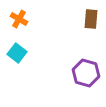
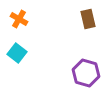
brown rectangle: moved 3 px left; rotated 18 degrees counterclockwise
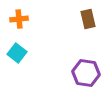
orange cross: rotated 36 degrees counterclockwise
purple hexagon: rotated 8 degrees counterclockwise
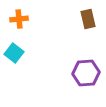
cyan square: moved 3 px left
purple hexagon: rotated 12 degrees counterclockwise
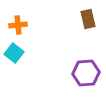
orange cross: moved 1 px left, 6 px down
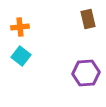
orange cross: moved 2 px right, 2 px down
cyan square: moved 7 px right, 3 px down
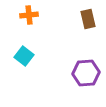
orange cross: moved 9 px right, 12 px up
cyan square: moved 3 px right
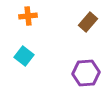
orange cross: moved 1 px left, 1 px down
brown rectangle: moved 3 px down; rotated 54 degrees clockwise
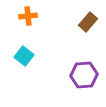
purple hexagon: moved 2 px left, 2 px down
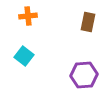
brown rectangle: rotated 30 degrees counterclockwise
